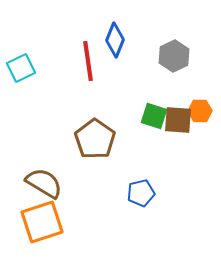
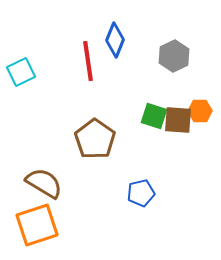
cyan square: moved 4 px down
orange square: moved 5 px left, 3 px down
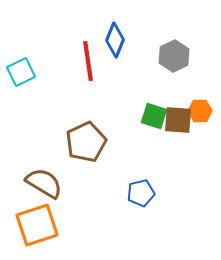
brown pentagon: moved 9 px left, 3 px down; rotated 12 degrees clockwise
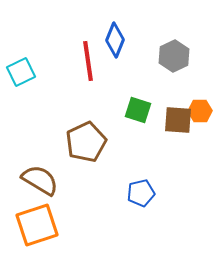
green square: moved 16 px left, 6 px up
brown semicircle: moved 4 px left, 3 px up
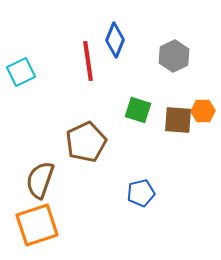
orange hexagon: moved 3 px right
brown semicircle: rotated 102 degrees counterclockwise
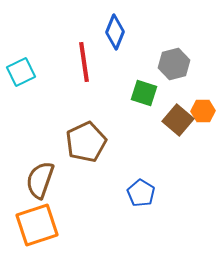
blue diamond: moved 8 px up
gray hexagon: moved 8 px down; rotated 12 degrees clockwise
red line: moved 4 px left, 1 px down
green square: moved 6 px right, 17 px up
brown square: rotated 36 degrees clockwise
blue pentagon: rotated 28 degrees counterclockwise
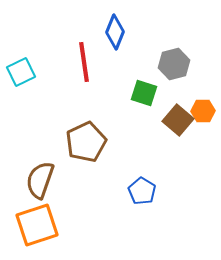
blue pentagon: moved 1 px right, 2 px up
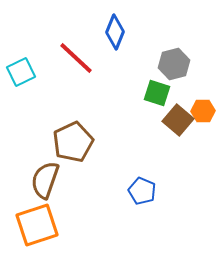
red line: moved 8 px left, 4 px up; rotated 39 degrees counterclockwise
green square: moved 13 px right
brown pentagon: moved 13 px left
brown semicircle: moved 5 px right
blue pentagon: rotated 8 degrees counterclockwise
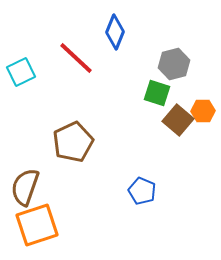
brown semicircle: moved 20 px left, 7 px down
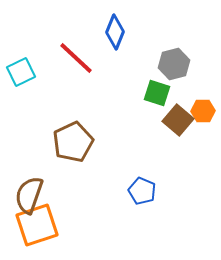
brown semicircle: moved 4 px right, 8 px down
